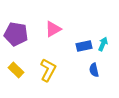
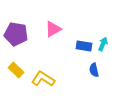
blue rectangle: rotated 21 degrees clockwise
yellow L-shape: moved 5 px left, 9 px down; rotated 85 degrees counterclockwise
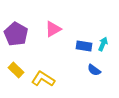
purple pentagon: rotated 20 degrees clockwise
blue semicircle: rotated 40 degrees counterclockwise
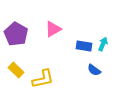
yellow L-shape: rotated 135 degrees clockwise
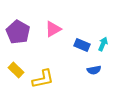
purple pentagon: moved 2 px right, 2 px up
blue rectangle: moved 2 px left, 1 px up; rotated 14 degrees clockwise
blue semicircle: rotated 48 degrees counterclockwise
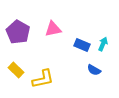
pink triangle: rotated 18 degrees clockwise
blue semicircle: rotated 40 degrees clockwise
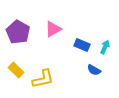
pink triangle: rotated 18 degrees counterclockwise
cyan arrow: moved 2 px right, 3 px down
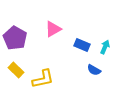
purple pentagon: moved 3 px left, 6 px down
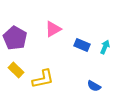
blue semicircle: moved 16 px down
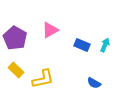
pink triangle: moved 3 px left, 1 px down
cyan arrow: moved 2 px up
blue semicircle: moved 3 px up
